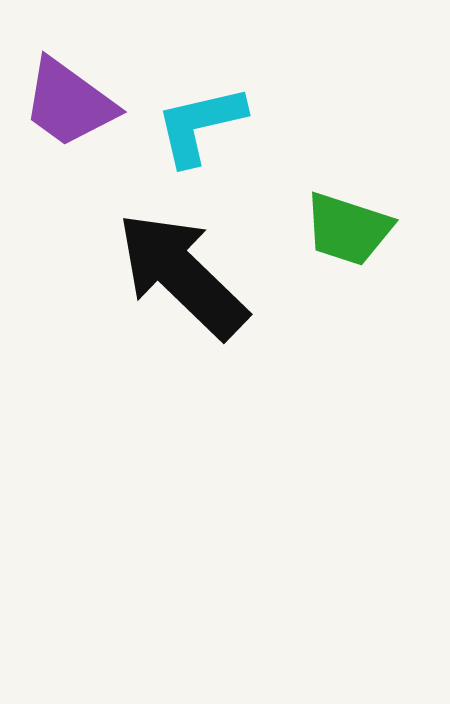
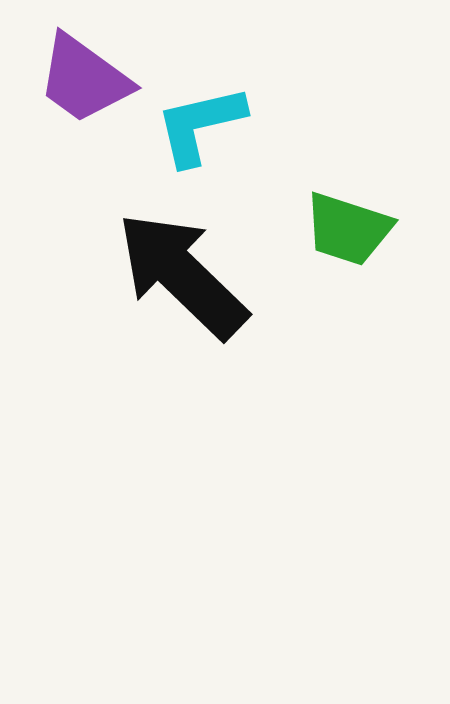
purple trapezoid: moved 15 px right, 24 px up
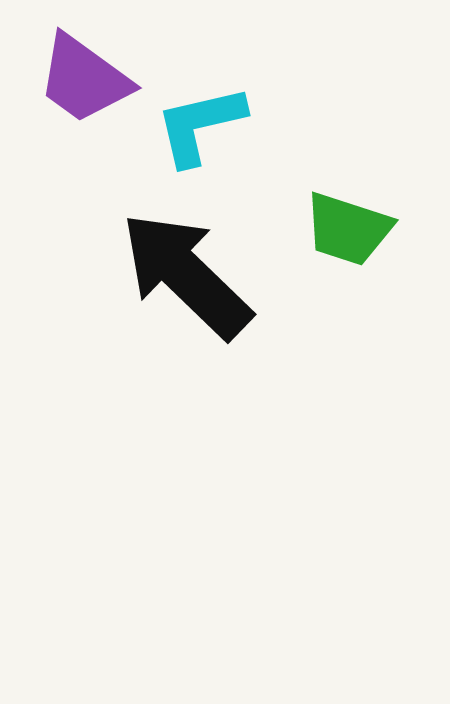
black arrow: moved 4 px right
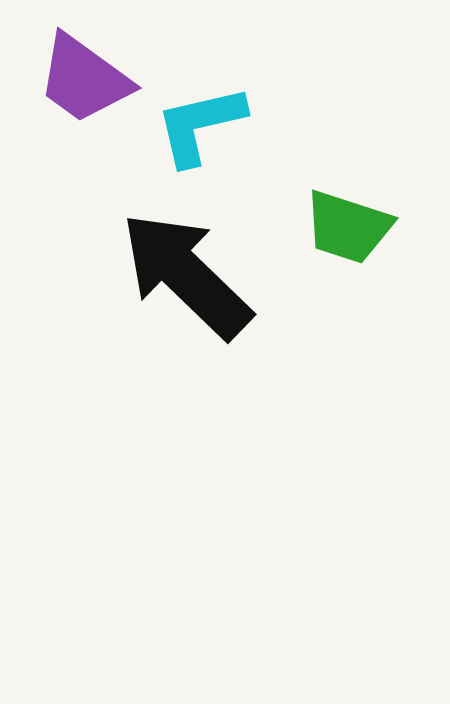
green trapezoid: moved 2 px up
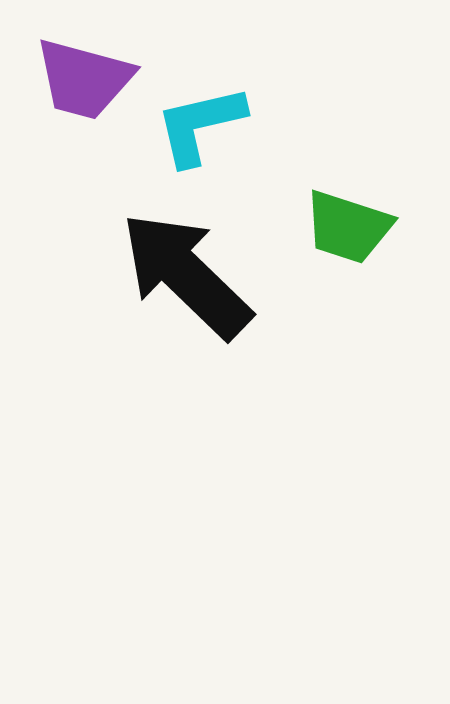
purple trapezoid: rotated 21 degrees counterclockwise
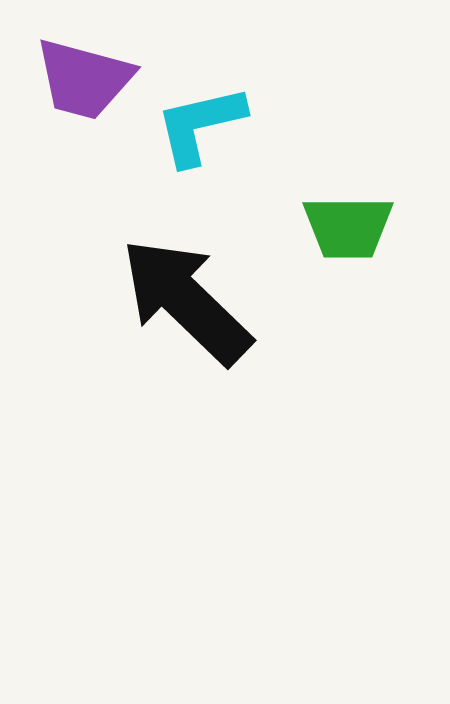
green trapezoid: rotated 18 degrees counterclockwise
black arrow: moved 26 px down
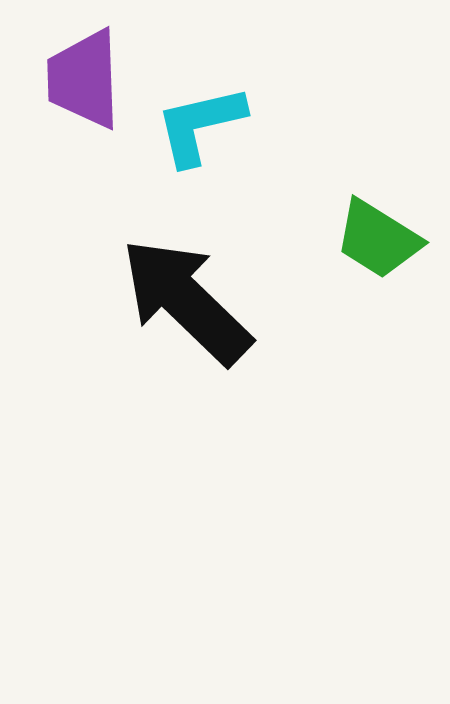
purple trapezoid: rotated 73 degrees clockwise
green trapezoid: moved 30 px right, 12 px down; rotated 32 degrees clockwise
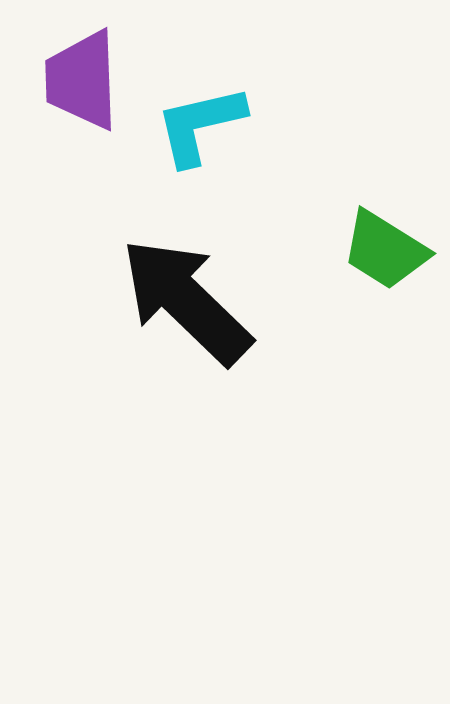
purple trapezoid: moved 2 px left, 1 px down
green trapezoid: moved 7 px right, 11 px down
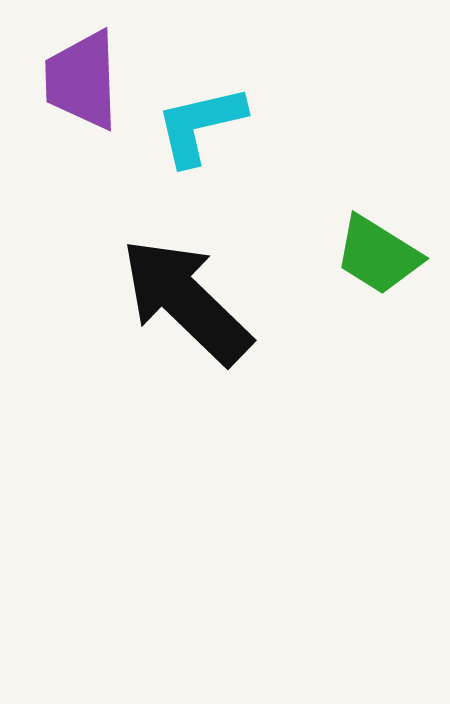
green trapezoid: moved 7 px left, 5 px down
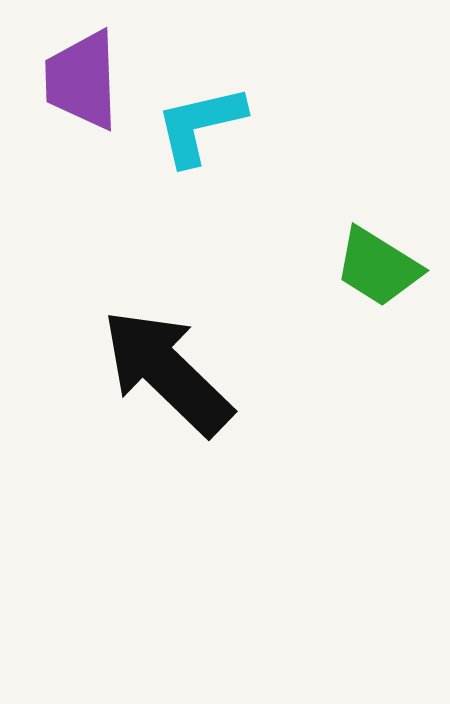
green trapezoid: moved 12 px down
black arrow: moved 19 px left, 71 px down
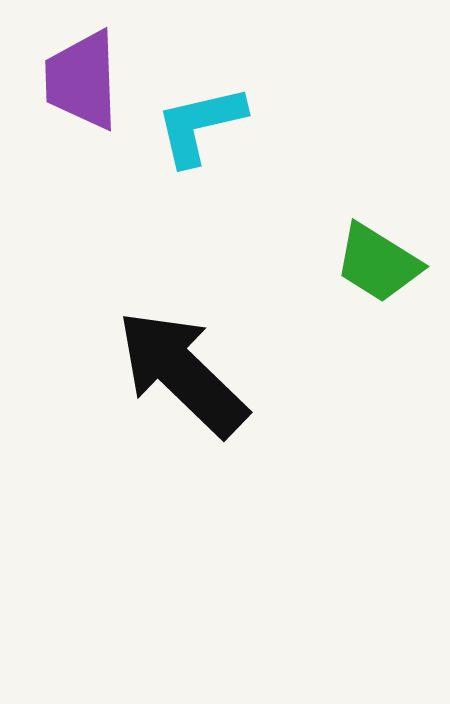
green trapezoid: moved 4 px up
black arrow: moved 15 px right, 1 px down
